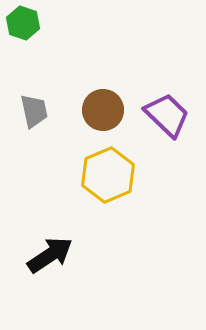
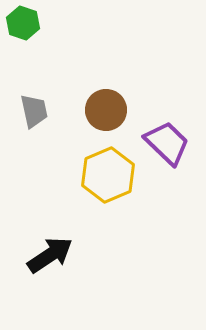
brown circle: moved 3 px right
purple trapezoid: moved 28 px down
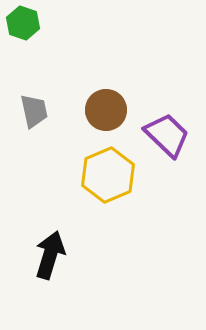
purple trapezoid: moved 8 px up
black arrow: rotated 39 degrees counterclockwise
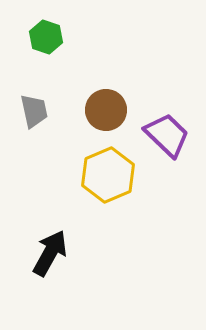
green hexagon: moved 23 px right, 14 px down
black arrow: moved 2 px up; rotated 12 degrees clockwise
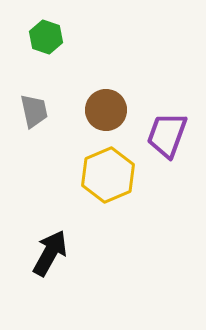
purple trapezoid: rotated 114 degrees counterclockwise
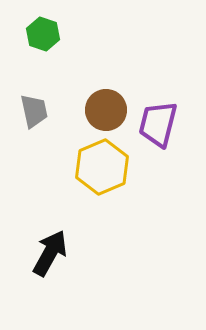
green hexagon: moved 3 px left, 3 px up
purple trapezoid: moved 9 px left, 11 px up; rotated 6 degrees counterclockwise
yellow hexagon: moved 6 px left, 8 px up
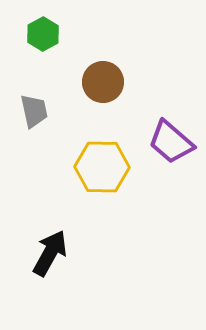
green hexagon: rotated 12 degrees clockwise
brown circle: moved 3 px left, 28 px up
purple trapezoid: moved 13 px right, 18 px down; rotated 63 degrees counterclockwise
yellow hexagon: rotated 24 degrees clockwise
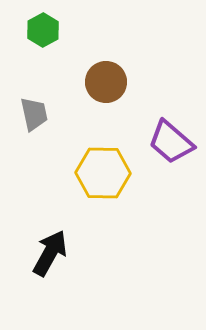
green hexagon: moved 4 px up
brown circle: moved 3 px right
gray trapezoid: moved 3 px down
yellow hexagon: moved 1 px right, 6 px down
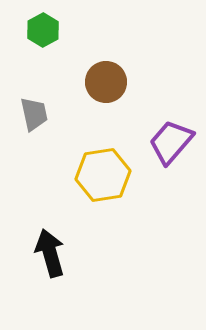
purple trapezoid: rotated 90 degrees clockwise
yellow hexagon: moved 2 px down; rotated 10 degrees counterclockwise
black arrow: rotated 45 degrees counterclockwise
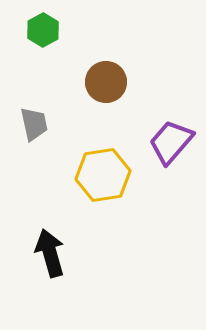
gray trapezoid: moved 10 px down
